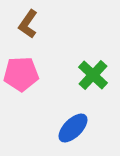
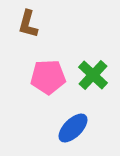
brown L-shape: rotated 20 degrees counterclockwise
pink pentagon: moved 27 px right, 3 px down
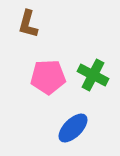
green cross: rotated 16 degrees counterclockwise
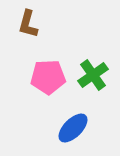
green cross: rotated 28 degrees clockwise
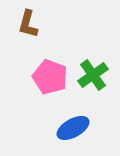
pink pentagon: moved 2 px right; rotated 24 degrees clockwise
blue ellipse: rotated 16 degrees clockwise
